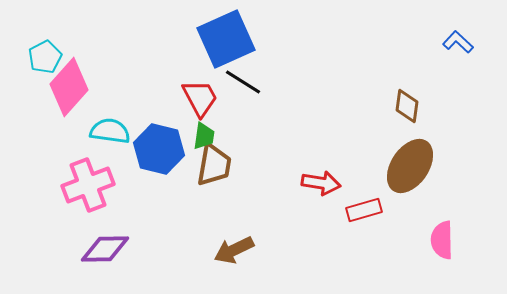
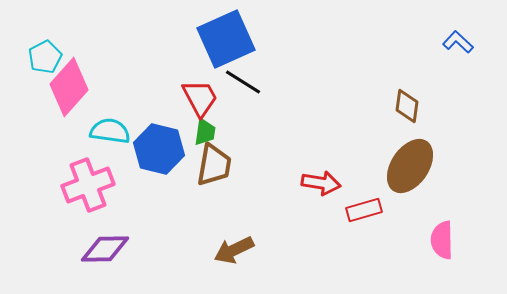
green trapezoid: moved 1 px right, 4 px up
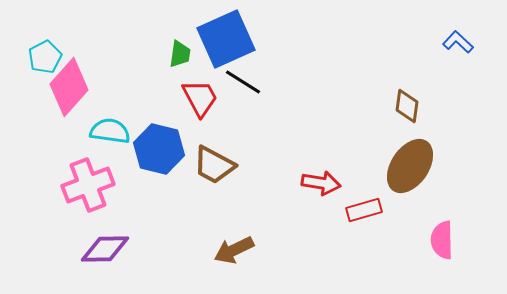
green trapezoid: moved 25 px left, 78 px up
brown trapezoid: rotated 108 degrees clockwise
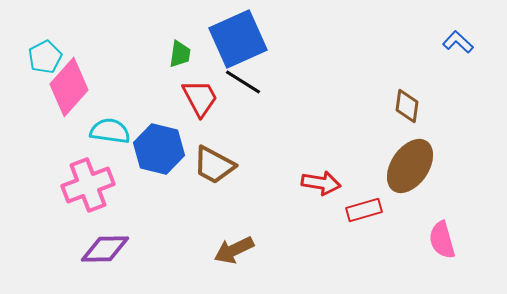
blue square: moved 12 px right
pink semicircle: rotated 15 degrees counterclockwise
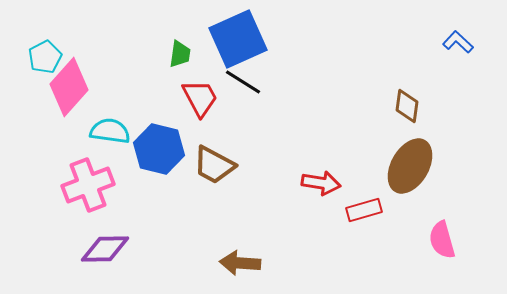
brown ellipse: rotated 4 degrees counterclockwise
brown arrow: moved 6 px right, 13 px down; rotated 30 degrees clockwise
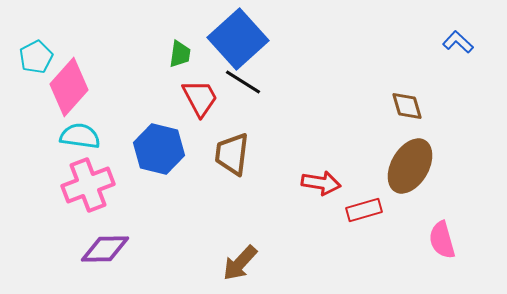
blue square: rotated 18 degrees counterclockwise
cyan pentagon: moved 9 px left
brown diamond: rotated 24 degrees counterclockwise
cyan semicircle: moved 30 px left, 5 px down
brown trapezoid: moved 18 px right, 11 px up; rotated 69 degrees clockwise
brown arrow: rotated 51 degrees counterclockwise
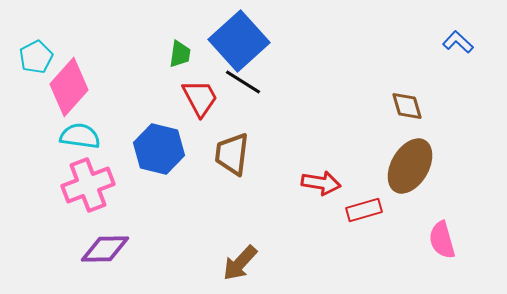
blue square: moved 1 px right, 2 px down
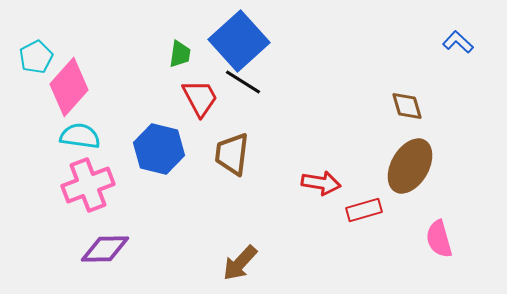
pink semicircle: moved 3 px left, 1 px up
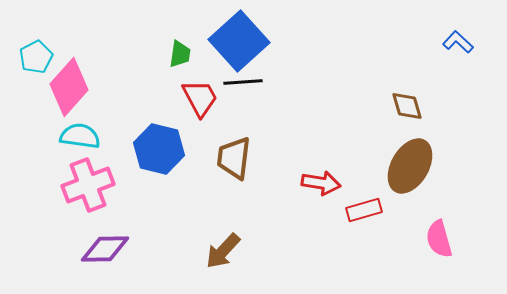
black line: rotated 36 degrees counterclockwise
brown trapezoid: moved 2 px right, 4 px down
brown arrow: moved 17 px left, 12 px up
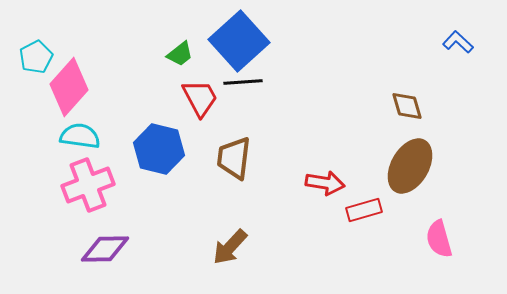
green trapezoid: rotated 44 degrees clockwise
red arrow: moved 4 px right
brown arrow: moved 7 px right, 4 px up
